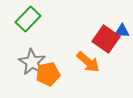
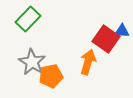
orange arrow: rotated 115 degrees counterclockwise
orange pentagon: moved 3 px right, 2 px down
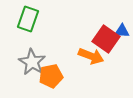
green rectangle: rotated 25 degrees counterclockwise
orange arrow: moved 3 px right, 6 px up; rotated 95 degrees clockwise
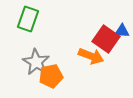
gray star: moved 4 px right
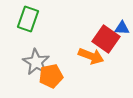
blue triangle: moved 3 px up
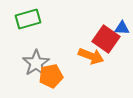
green rectangle: rotated 55 degrees clockwise
gray star: moved 1 px down; rotated 8 degrees clockwise
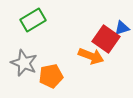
green rectangle: moved 5 px right, 1 px down; rotated 15 degrees counterclockwise
blue triangle: rotated 21 degrees counterclockwise
gray star: moved 12 px left; rotated 16 degrees counterclockwise
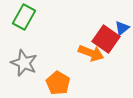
green rectangle: moved 9 px left, 3 px up; rotated 30 degrees counterclockwise
blue triangle: rotated 21 degrees counterclockwise
orange arrow: moved 3 px up
orange pentagon: moved 7 px right, 7 px down; rotated 30 degrees counterclockwise
